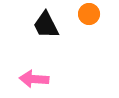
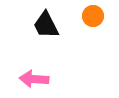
orange circle: moved 4 px right, 2 px down
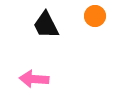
orange circle: moved 2 px right
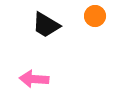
black trapezoid: rotated 32 degrees counterclockwise
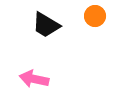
pink arrow: rotated 8 degrees clockwise
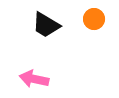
orange circle: moved 1 px left, 3 px down
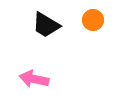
orange circle: moved 1 px left, 1 px down
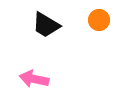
orange circle: moved 6 px right
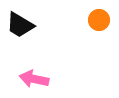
black trapezoid: moved 26 px left
